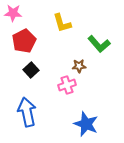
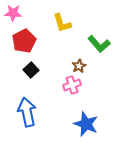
brown star: rotated 24 degrees counterclockwise
pink cross: moved 5 px right
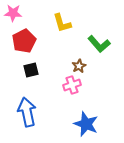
black square: rotated 28 degrees clockwise
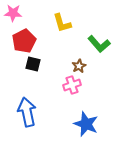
black square: moved 2 px right, 6 px up; rotated 28 degrees clockwise
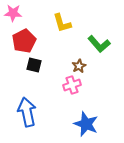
black square: moved 1 px right, 1 px down
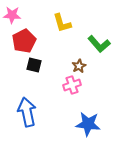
pink star: moved 1 px left, 2 px down
blue star: moved 2 px right; rotated 15 degrees counterclockwise
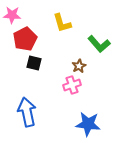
red pentagon: moved 1 px right, 2 px up
black square: moved 2 px up
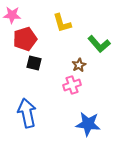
red pentagon: rotated 10 degrees clockwise
brown star: moved 1 px up
blue arrow: moved 1 px down
